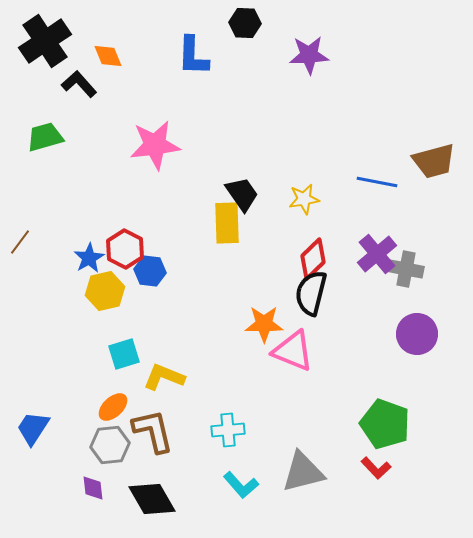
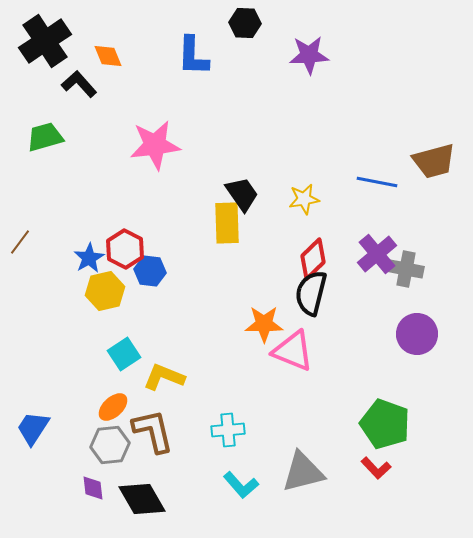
cyan square: rotated 16 degrees counterclockwise
black diamond: moved 10 px left
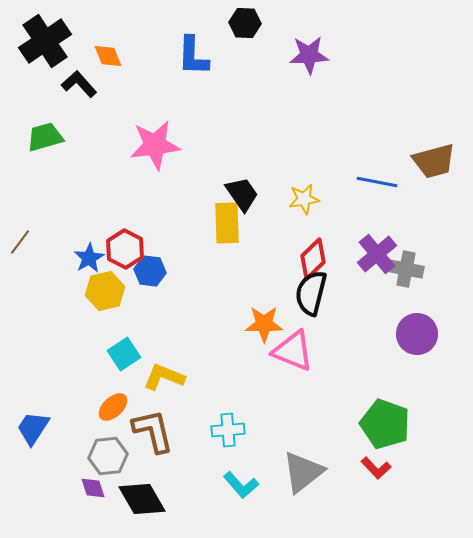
gray hexagon: moved 2 px left, 11 px down
gray triangle: rotated 24 degrees counterclockwise
purple diamond: rotated 12 degrees counterclockwise
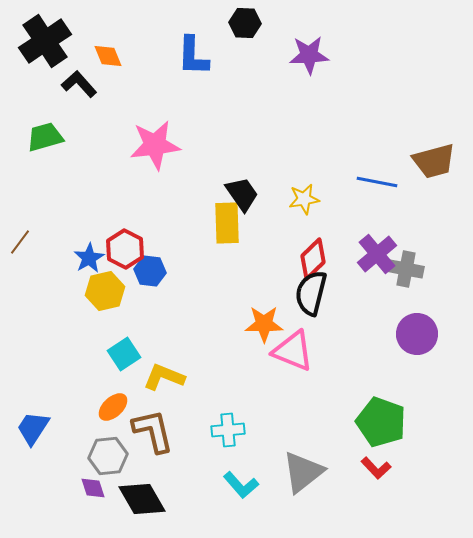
green pentagon: moved 4 px left, 2 px up
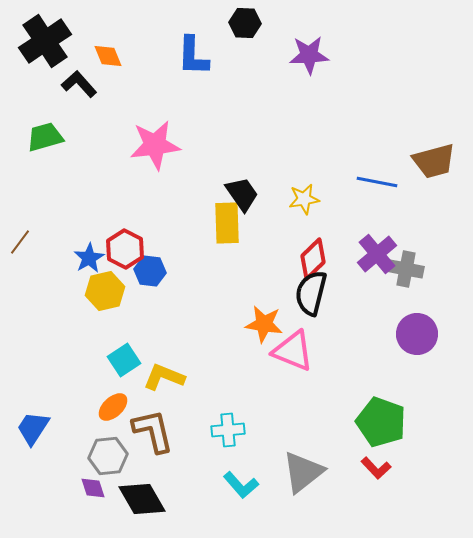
orange star: rotated 9 degrees clockwise
cyan square: moved 6 px down
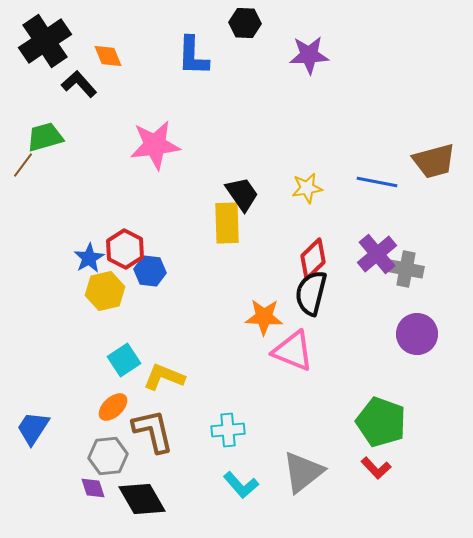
yellow star: moved 3 px right, 11 px up
brown line: moved 3 px right, 77 px up
orange star: moved 7 px up; rotated 6 degrees counterclockwise
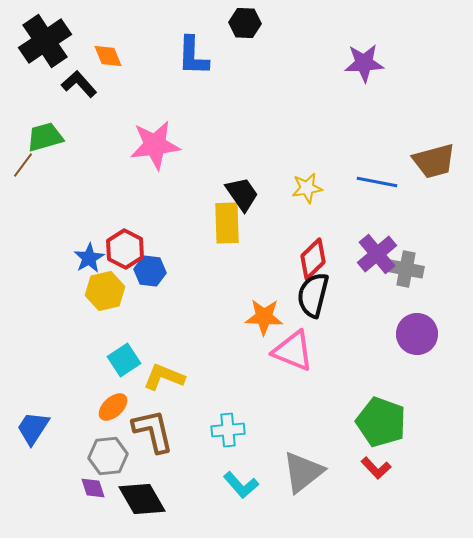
purple star: moved 55 px right, 8 px down
black semicircle: moved 2 px right, 2 px down
